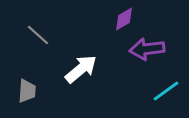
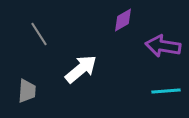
purple diamond: moved 1 px left, 1 px down
gray line: moved 1 px right, 1 px up; rotated 15 degrees clockwise
purple arrow: moved 16 px right, 3 px up; rotated 16 degrees clockwise
cyan line: rotated 32 degrees clockwise
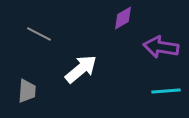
purple diamond: moved 2 px up
gray line: rotated 30 degrees counterclockwise
purple arrow: moved 2 px left, 1 px down
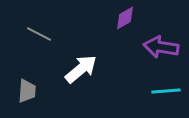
purple diamond: moved 2 px right
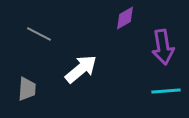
purple arrow: moved 2 px right; rotated 108 degrees counterclockwise
gray trapezoid: moved 2 px up
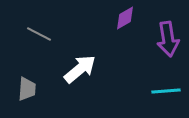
purple arrow: moved 5 px right, 8 px up
white arrow: moved 1 px left
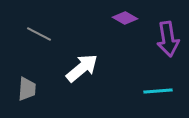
purple diamond: rotated 60 degrees clockwise
white arrow: moved 2 px right, 1 px up
cyan line: moved 8 px left
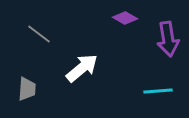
gray line: rotated 10 degrees clockwise
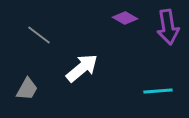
gray line: moved 1 px down
purple arrow: moved 12 px up
gray trapezoid: rotated 25 degrees clockwise
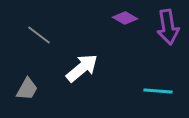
cyan line: rotated 8 degrees clockwise
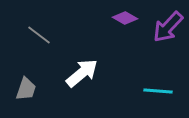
purple arrow: rotated 52 degrees clockwise
white arrow: moved 5 px down
gray trapezoid: moved 1 px left; rotated 10 degrees counterclockwise
